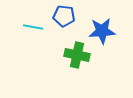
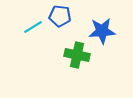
blue pentagon: moved 4 px left
cyan line: rotated 42 degrees counterclockwise
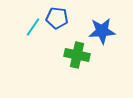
blue pentagon: moved 3 px left, 2 px down
cyan line: rotated 24 degrees counterclockwise
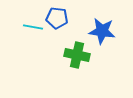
cyan line: rotated 66 degrees clockwise
blue star: rotated 12 degrees clockwise
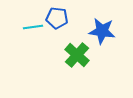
cyan line: rotated 18 degrees counterclockwise
green cross: rotated 30 degrees clockwise
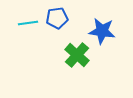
blue pentagon: rotated 15 degrees counterclockwise
cyan line: moved 5 px left, 4 px up
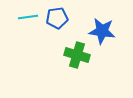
cyan line: moved 6 px up
green cross: rotated 25 degrees counterclockwise
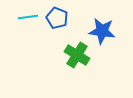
blue pentagon: rotated 30 degrees clockwise
green cross: rotated 15 degrees clockwise
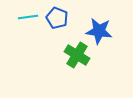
blue star: moved 3 px left
